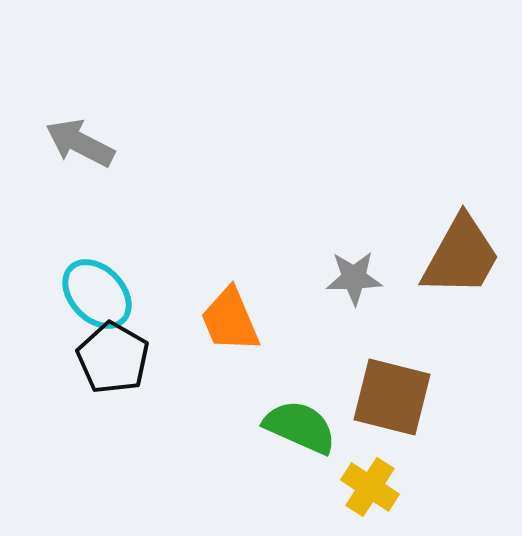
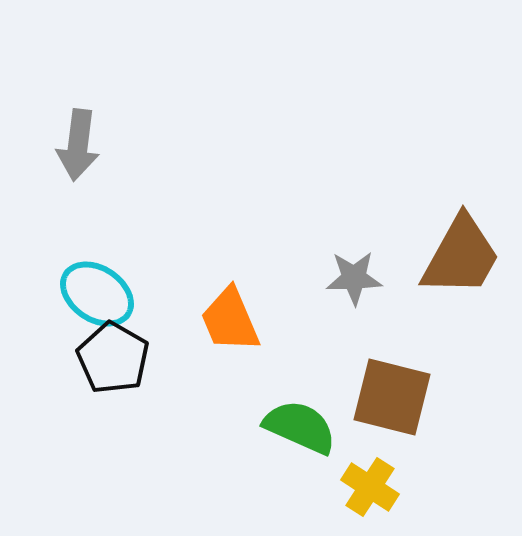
gray arrow: moved 2 px left, 2 px down; rotated 110 degrees counterclockwise
cyan ellipse: rotated 12 degrees counterclockwise
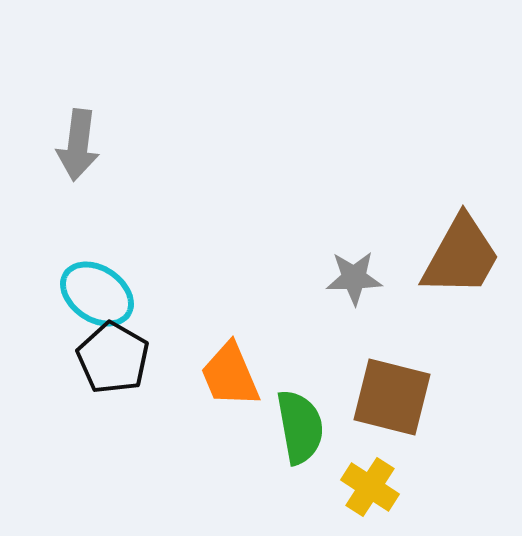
orange trapezoid: moved 55 px down
green semicircle: rotated 56 degrees clockwise
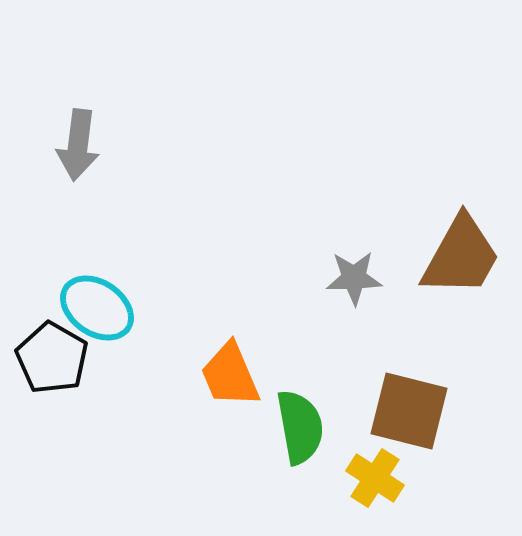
cyan ellipse: moved 14 px down
black pentagon: moved 61 px left
brown square: moved 17 px right, 14 px down
yellow cross: moved 5 px right, 9 px up
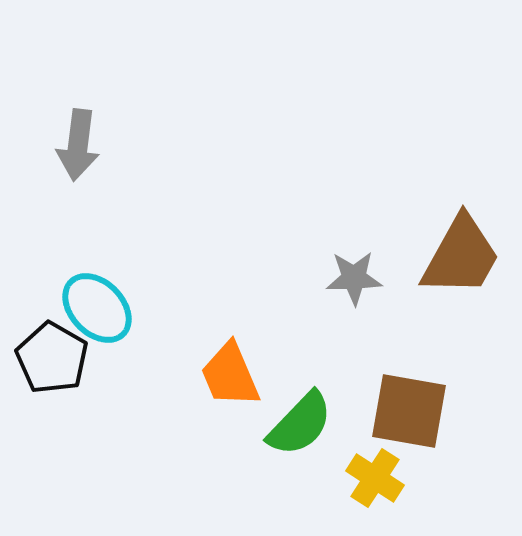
cyan ellipse: rotated 12 degrees clockwise
brown square: rotated 4 degrees counterclockwise
green semicircle: moved 3 px up; rotated 54 degrees clockwise
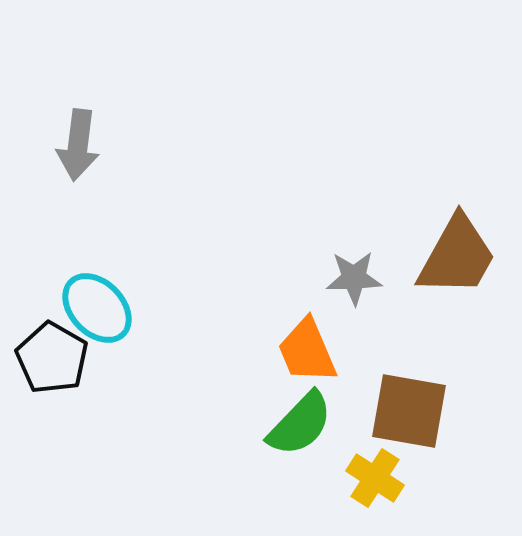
brown trapezoid: moved 4 px left
orange trapezoid: moved 77 px right, 24 px up
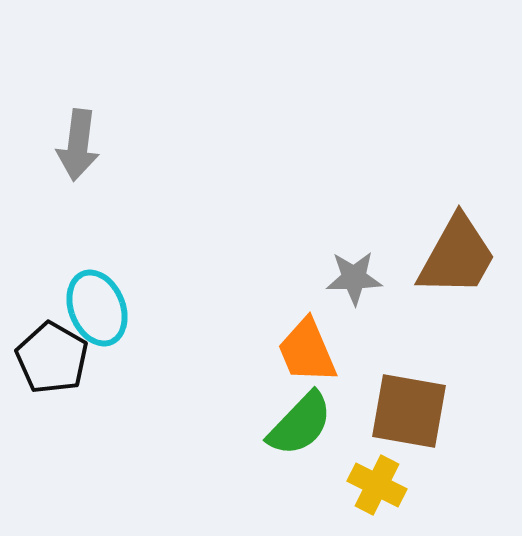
cyan ellipse: rotated 22 degrees clockwise
yellow cross: moved 2 px right, 7 px down; rotated 6 degrees counterclockwise
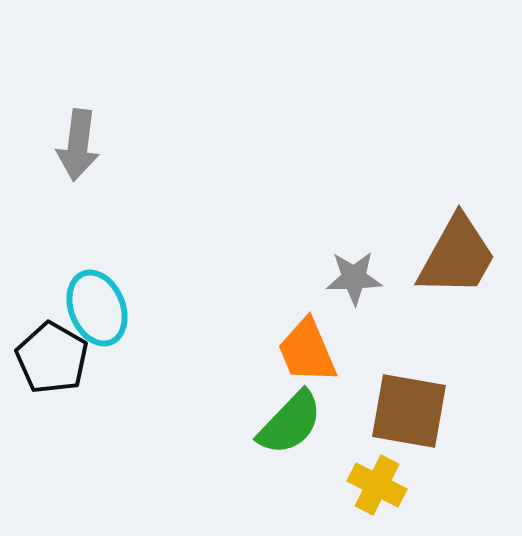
green semicircle: moved 10 px left, 1 px up
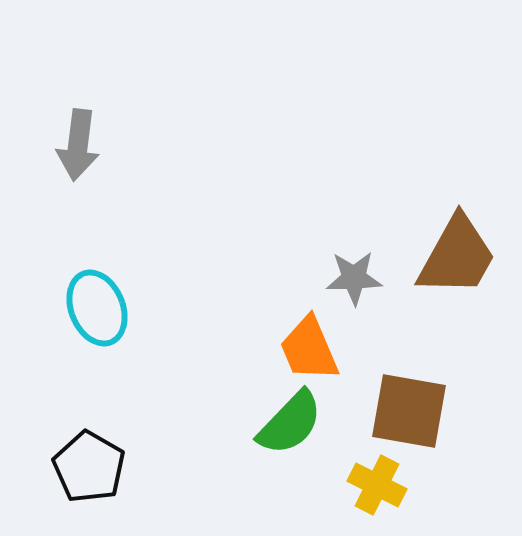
orange trapezoid: moved 2 px right, 2 px up
black pentagon: moved 37 px right, 109 px down
